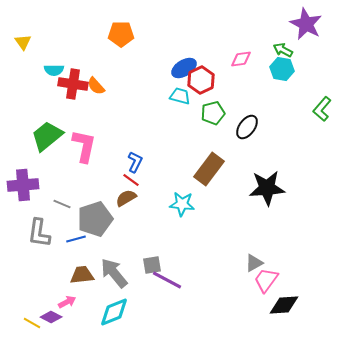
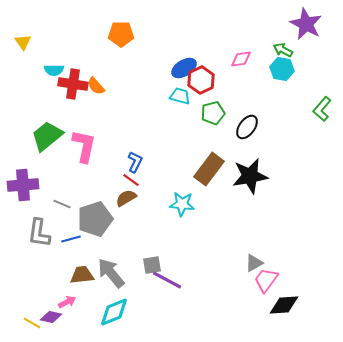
black star: moved 17 px left, 12 px up; rotated 6 degrees counterclockwise
blue line: moved 5 px left
gray arrow: moved 3 px left
purple diamond: rotated 15 degrees counterclockwise
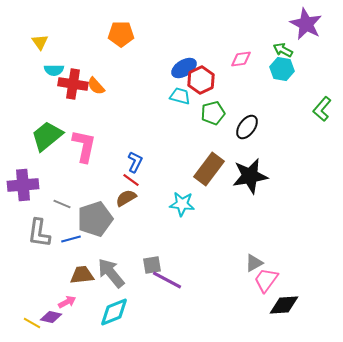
yellow triangle: moved 17 px right
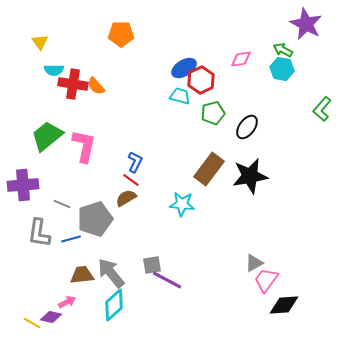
cyan diamond: moved 7 px up; rotated 20 degrees counterclockwise
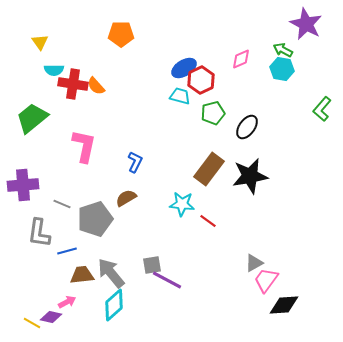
pink diamond: rotated 15 degrees counterclockwise
green trapezoid: moved 15 px left, 18 px up
red line: moved 77 px right, 41 px down
blue line: moved 4 px left, 12 px down
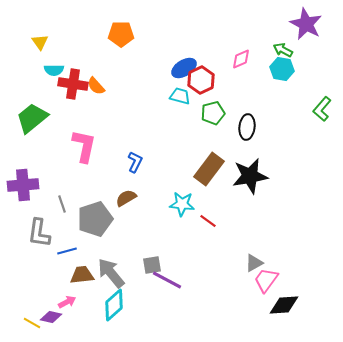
black ellipse: rotated 30 degrees counterclockwise
gray line: rotated 48 degrees clockwise
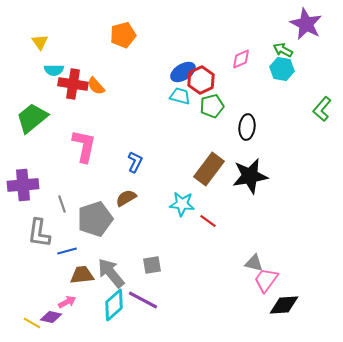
orange pentagon: moved 2 px right, 1 px down; rotated 15 degrees counterclockwise
blue ellipse: moved 1 px left, 4 px down
green pentagon: moved 1 px left, 7 px up
gray triangle: rotated 42 degrees clockwise
purple line: moved 24 px left, 20 px down
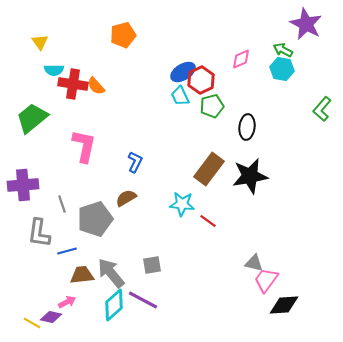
cyan trapezoid: rotated 130 degrees counterclockwise
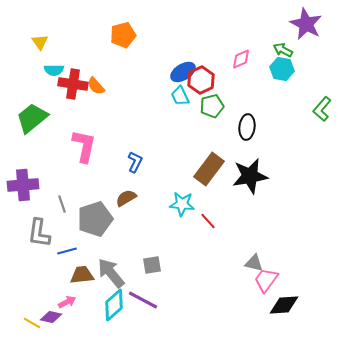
red line: rotated 12 degrees clockwise
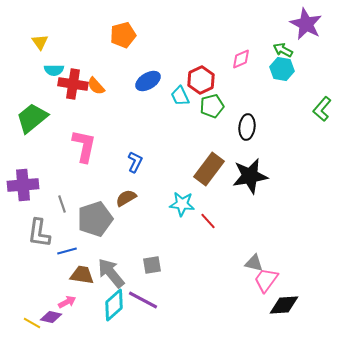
blue ellipse: moved 35 px left, 9 px down
brown trapezoid: rotated 15 degrees clockwise
